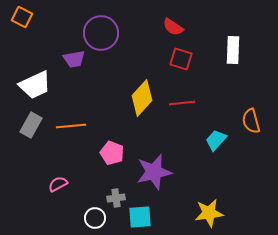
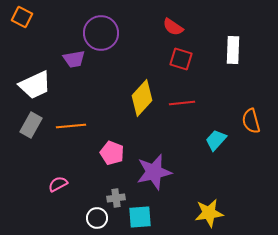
white circle: moved 2 px right
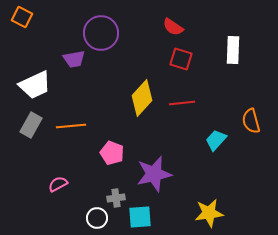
purple star: moved 2 px down
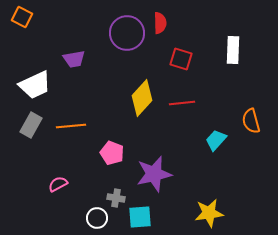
red semicircle: moved 13 px left, 4 px up; rotated 125 degrees counterclockwise
purple circle: moved 26 px right
gray cross: rotated 18 degrees clockwise
